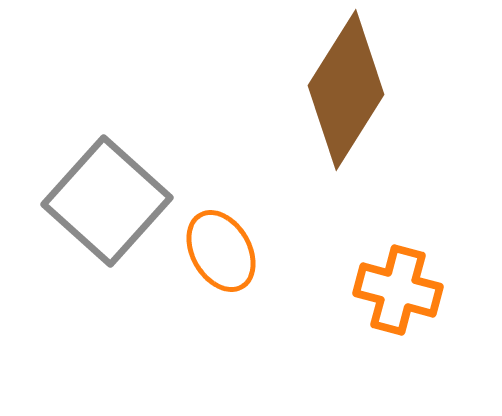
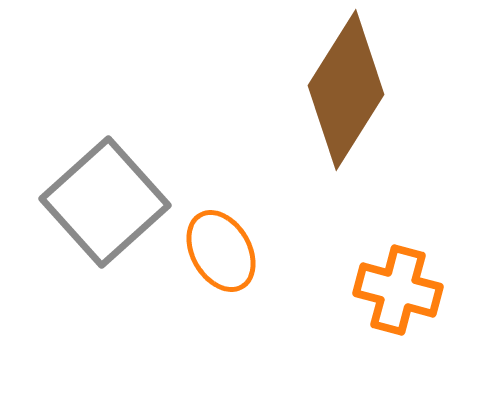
gray square: moved 2 px left, 1 px down; rotated 6 degrees clockwise
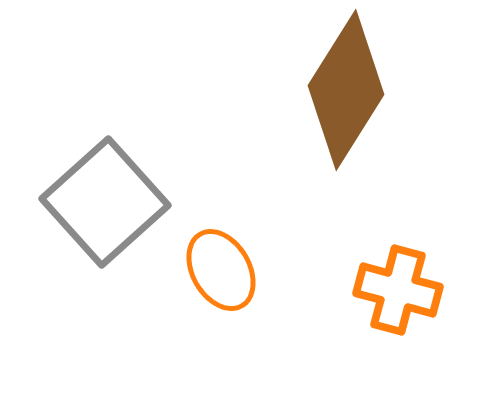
orange ellipse: moved 19 px down
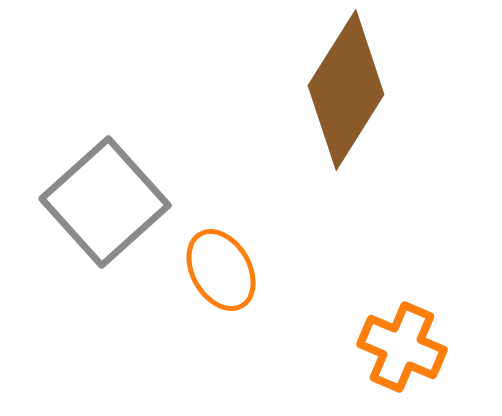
orange cross: moved 4 px right, 57 px down; rotated 8 degrees clockwise
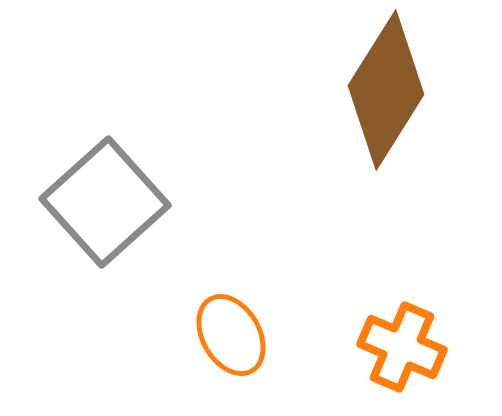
brown diamond: moved 40 px right
orange ellipse: moved 10 px right, 65 px down
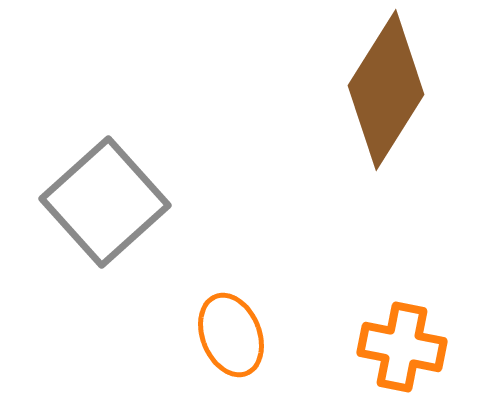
orange ellipse: rotated 8 degrees clockwise
orange cross: rotated 12 degrees counterclockwise
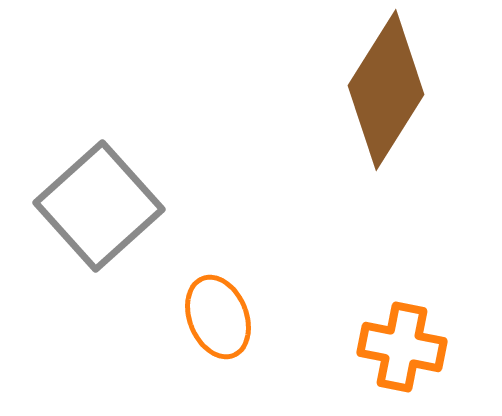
gray square: moved 6 px left, 4 px down
orange ellipse: moved 13 px left, 18 px up
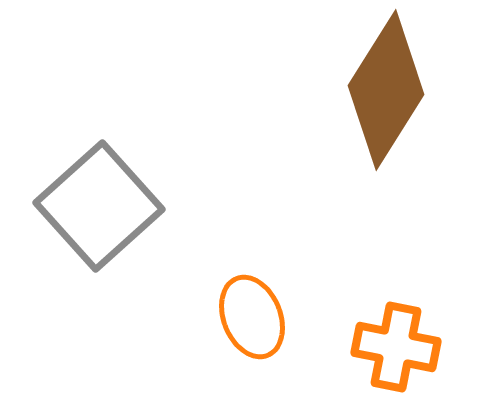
orange ellipse: moved 34 px right
orange cross: moved 6 px left
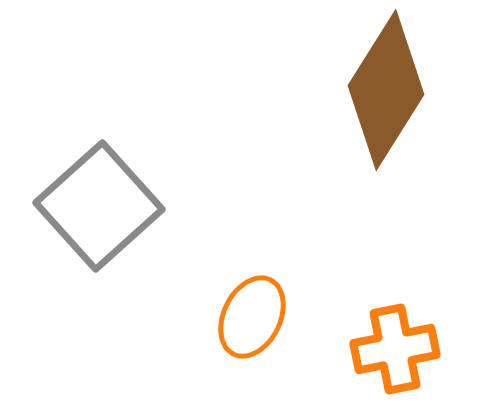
orange ellipse: rotated 48 degrees clockwise
orange cross: moved 1 px left, 2 px down; rotated 22 degrees counterclockwise
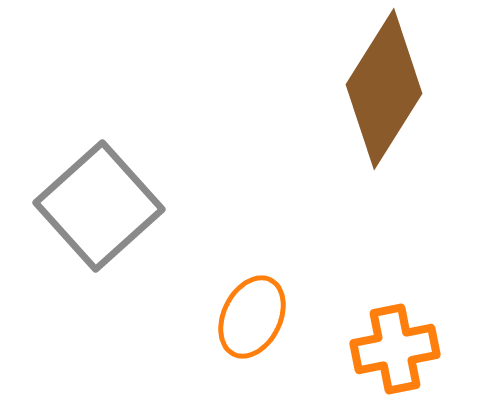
brown diamond: moved 2 px left, 1 px up
